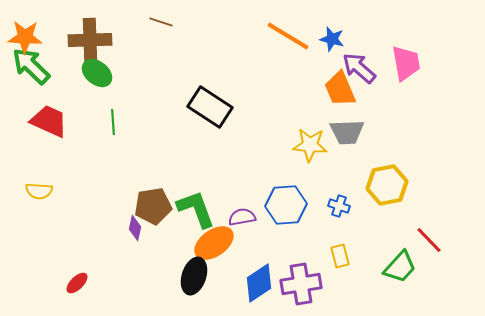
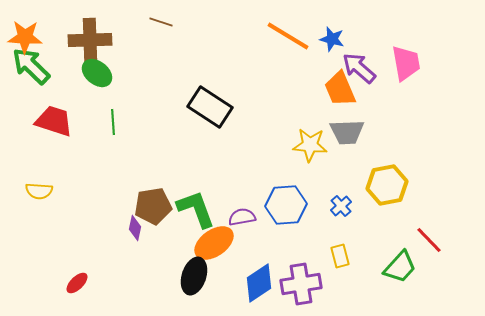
red trapezoid: moved 5 px right; rotated 6 degrees counterclockwise
blue cross: moved 2 px right; rotated 30 degrees clockwise
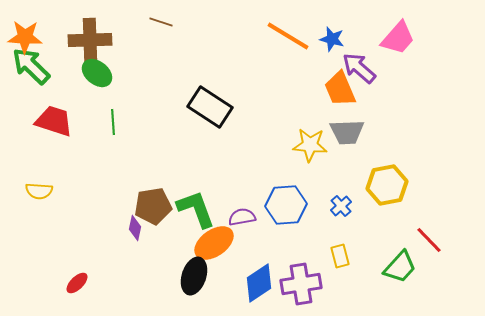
pink trapezoid: moved 8 px left, 25 px up; rotated 51 degrees clockwise
